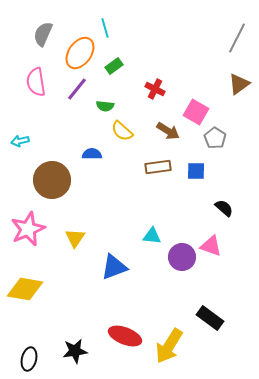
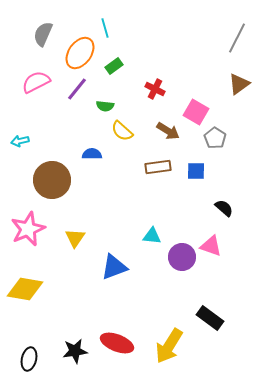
pink semicircle: rotated 72 degrees clockwise
red ellipse: moved 8 px left, 7 px down
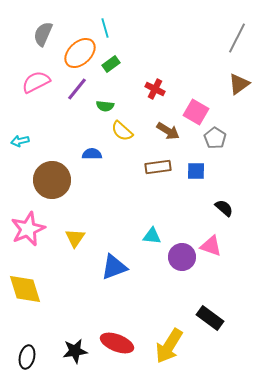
orange ellipse: rotated 12 degrees clockwise
green rectangle: moved 3 px left, 2 px up
yellow diamond: rotated 63 degrees clockwise
black ellipse: moved 2 px left, 2 px up
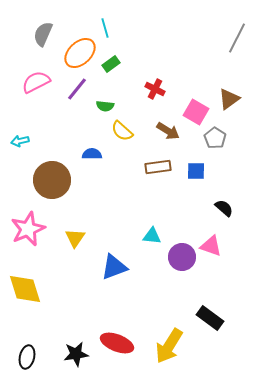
brown triangle: moved 10 px left, 15 px down
black star: moved 1 px right, 3 px down
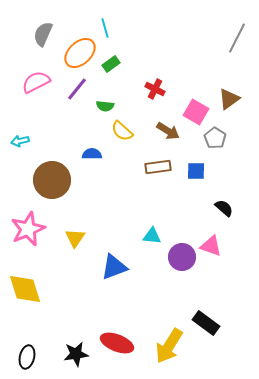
black rectangle: moved 4 px left, 5 px down
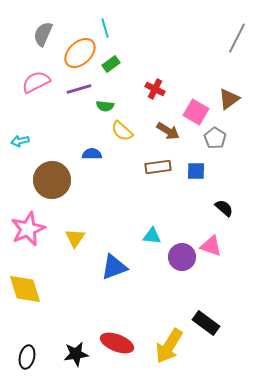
purple line: moved 2 px right; rotated 35 degrees clockwise
